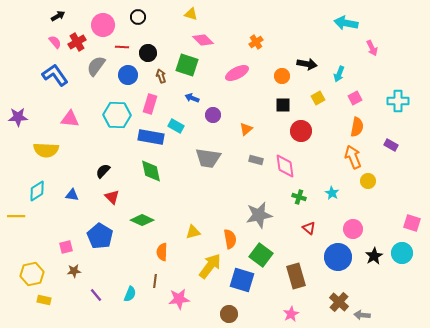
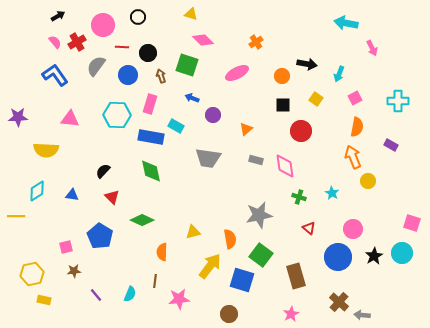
yellow square at (318, 98): moved 2 px left, 1 px down; rotated 24 degrees counterclockwise
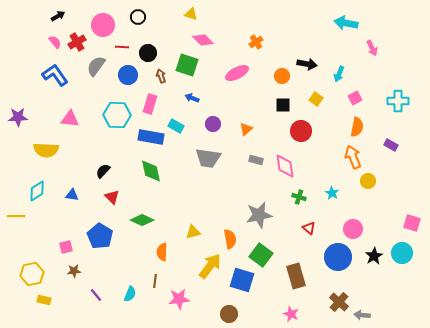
purple circle at (213, 115): moved 9 px down
pink star at (291, 314): rotated 21 degrees counterclockwise
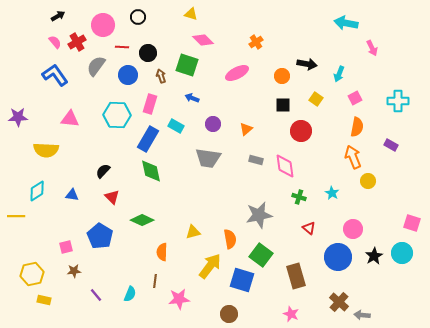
blue rectangle at (151, 137): moved 3 px left, 2 px down; rotated 70 degrees counterclockwise
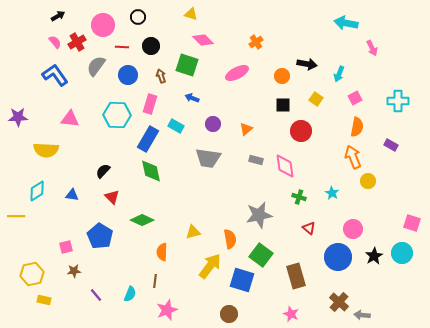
black circle at (148, 53): moved 3 px right, 7 px up
pink star at (179, 299): moved 12 px left, 11 px down; rotated 15 degrees counterclockwise
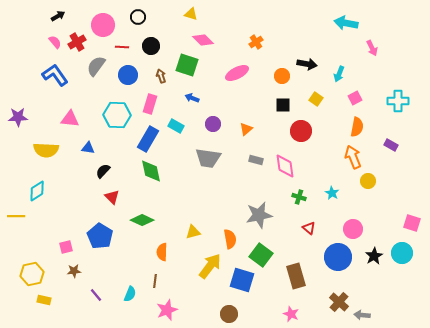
blue triangle at (72, 195): moved 16 px right, 47 px up
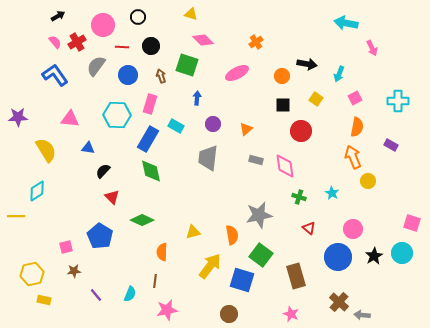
blue arrow at (192, 98): moved 5 px right; rotated 72 degrees clockwise
yellow semicircle at (46, 150): rotated 125 degrees counterclockwise
gray trapezoid at (208, 158): rotated 88 degrees clockwise
orange semicircle at (230, 239): moved 2 px right, 4 px up
pink star at (167, 310): rotated 10 degrees clockwise
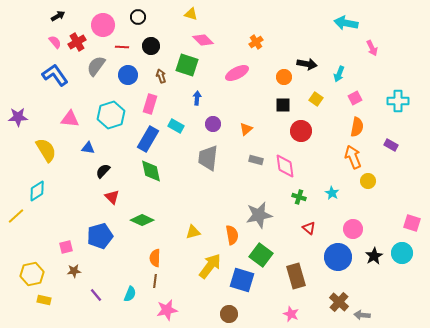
orange circle at (282, 76): moved 2 px right, 1 px down
cyan hexagon at (117, 115): moved 6 px left; rotated 20 degrees counterclockwise
yellow line at (16, 216): rotated 42 degrees counterclockwise
blue pentagon at (100, 236): rotated 25 degrees clockwise
orange semicircle at (162, 252): moved 7 px left, 6 px down
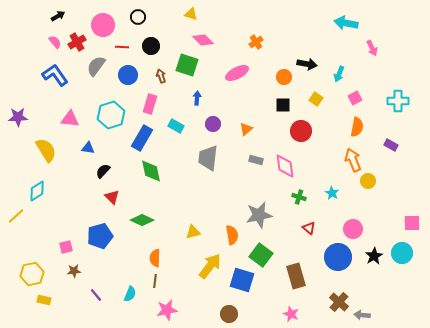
blue rectangle at (148, 139): moved 6 px left, 1 px up
orange arrow at (353, 157): moved 3 px down
pink square at (412, 223): rotated 18 degrees counterclockwise
